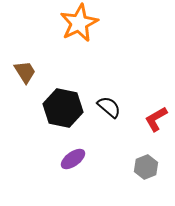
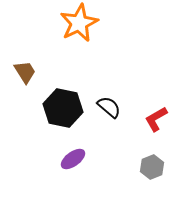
gray hexagon: moved 6 px right
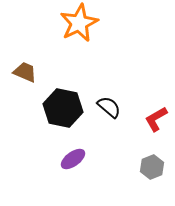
brown trapezoid: rotated 35 degrees counterclockwise
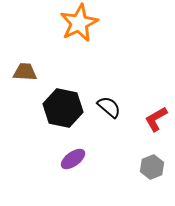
brown trapezoid: rotated 20 degrees counterclockwise
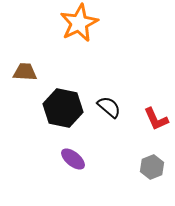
red L-shape: rotated 84 degrees counterclockwise
purple ellipse: rotated 75 degrees clockwise
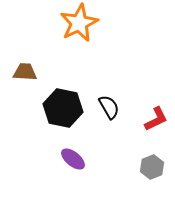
black semicircle: rotated 20 degrees clockwise
red L-shape: rotated 92 degrees counterclockwise
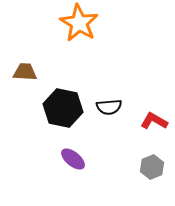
orange star: rotated 15 degrees counterclockwise
black semicircle: rotated 115 degrees clockwise
red L-shape: moved 2 px left, 2 px down; rotated 124 degrees counterclockwise
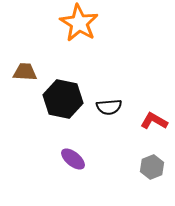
black hexagon: moved 9 px up
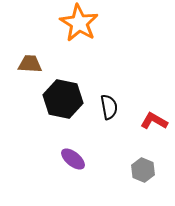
brown trapezoid: moved 5 px right, 8 px up
black semicircle: rotated 95 degrees counterclockwise
gray hexagon: moved 9 px left, 3 px down; rotated 15 degrees counterclockwise
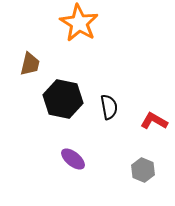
brown trapezoid: rotated 100 degrees clockwise
